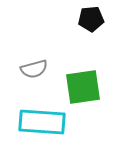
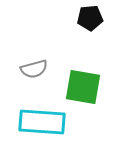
black pentagon: moved 1 px left, 1 px up
green square: rotated 18 degrees clockwise
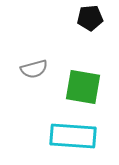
cyan rectangle: moved 31 px right, 14 px down
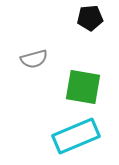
gray semicircle: moved 10 px up
cyan rectangle: moved 3 px right; rotated 27 degrees counterclockwise
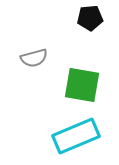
gray semicircle: moved 1 px up
green square: moved 1 px left, 2 px up
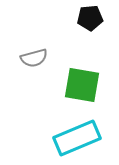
cyan rectangle: moved 1 px right, 2 px down
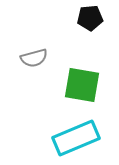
cyan rectangle: moved 1 px left
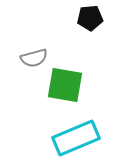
green square: moved 17 px left
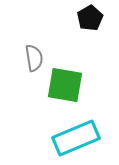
black pentagon: rotated 25 degrees counterclockwise
gray semicircle: rotated 84 degrees counterclockwise
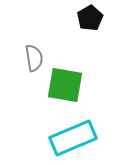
cyan rectangle: moved 3 px left
